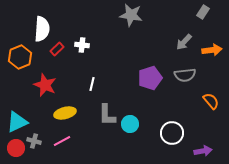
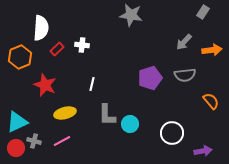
white semicircle: moved 1 px left, 1 px up
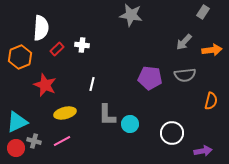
purple pentagon: rotated 25 degrees clockwise
orange semicircle: rotated 54 degrees clockwise
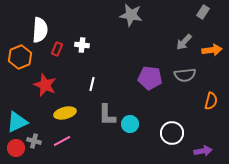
white semicircle: moved 1 px left, 2 px down
red rectangle: rotated 24 degrees counterclockwise
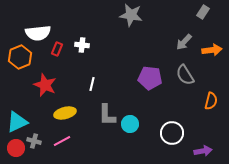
white semicircle: moved 2 px left, 3 px down; rotated 80 degrees clockwise
gray semicircle: rotated 65 degrees clockwise
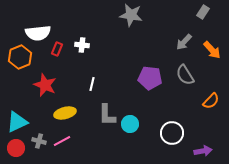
orange arrow: rotated 54 degrees clockwise
orange semicircle: rotated 30 degrees clockwise
gray cross: moved 5 px right
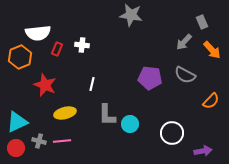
gray rectangle: moved 1 px left, 10 px down; rotated 56 degrees counterclockwise
gray semicircle: rotated 30 degrees counterclockwise
pink line: rotated 24 degrees clockwise
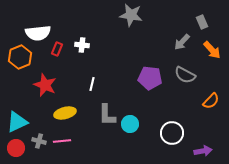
gray arrow: moved 2 px left
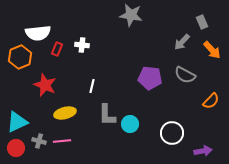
white line: moved 2 px down
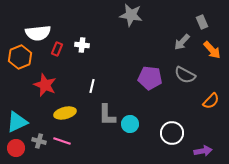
pink line: rotated 24 degrees clockwise
